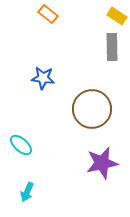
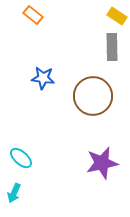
orange rectangle: moved 15 px left, 1 px down
brown circle: moved 1 px right, 13 px up
cyan ellipse: moved 13 px down
cyan arrow: moved 13 px left, 1 px down
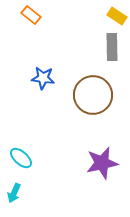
orange rectangle: moved 2 px left
brown circle: moved 1 px up
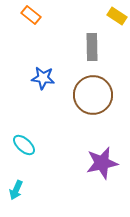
gray rectangle: moved 20 px left
cyan ellipse: moved 3 px right, 13 px up
cyan arrow: moved 2 px right, 3 px up
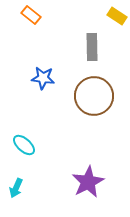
brown circle: moved 1 px right, 1 px down
purple star: moved 14 px left, 19 px down; rotated 16 degrees counterclockwise
cyan arrow: moved 2 px up
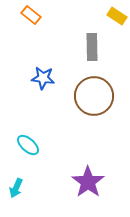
cyan ellipse: moved 4 px right
purple star: rotated 8 degrees counterclockwise
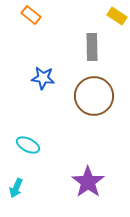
cyan ellipse: rotated 15 degrees counterclockwise
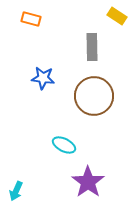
orange rectangle: moved 4 px down; rotated 24 degrees counterclockwise
cyan ellipse: moved 36 px right
cyan arrow: moved 3 px down
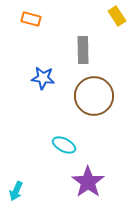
yellow rectangle: rotated 24 degrees clockwise
gray rectangle: moved 9 px left, 3 px down
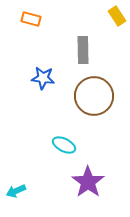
cyan arrow: rotated 42 degrees clockwise
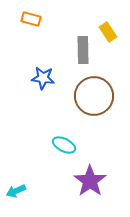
yellow rectangle: moved 9 px left, 16 px down
purple star: moved 2 px right, 1 px up
